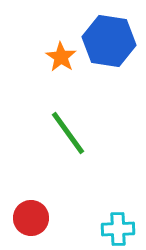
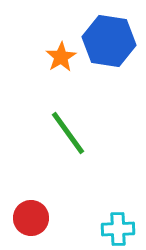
orange star: rotated 8 degrees clockwise
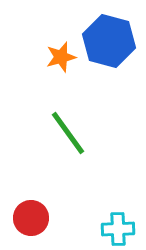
blue hexagon: rotated 6 degrees clockwise
orange star: rotated 16 degrees clockwise
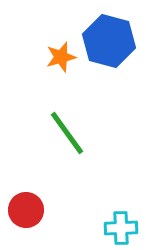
green line: moved 1 px left
red circle: moved 5 px left, 8 px up
cyan cross: moved 3 px right, 1 px up
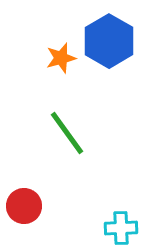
blue hexagon: rotated 15 degrees clockwise
orange star: moved 1 px down
red circle: moved 2 px left, 4 px up
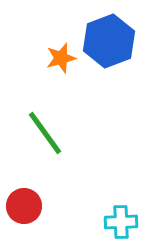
blue hexagon: rotated 9 degrees clockwise
green line: moved 22 px left
cyan cross: moved 6 px up
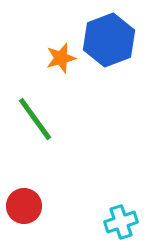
blue hexagon: moved 1 px up
green line: moved 10 px left, 14 px up
cyan cross: rotated 16 degrees counterclockwise
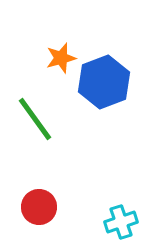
blue hexagon: moved 5 px left, 42 px down
red circle: moved 15 px right, 1 px down
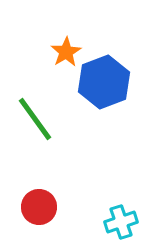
orange star: moved 5 px right, 6 px up; rotated 16 degrees counterclockwise
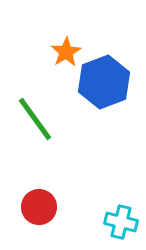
cyan cross: rotated 32 degrees clockwise
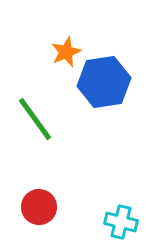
orange star: rotated 8 degrees clockwise
blue hexagon: rotated 12 degrees clockwise
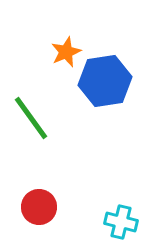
blue hexagon: moved 1 px right, 1 px up
green line: moved 4 px left, 1 px up
